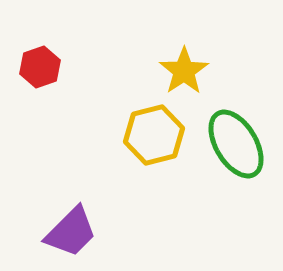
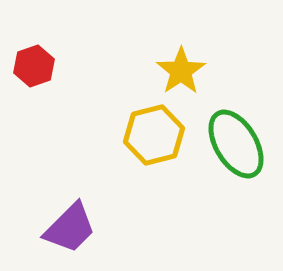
red hexagon: moved 6 px left, 1 px up
yellow star: moved 3 px left
purple trapezoid: moved 1 px left, 4 px up
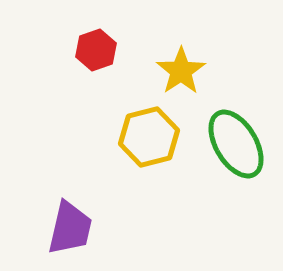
red hexagon: moved 62 px right, 16 px up
yellow hexagon: moved 5 px left, 2 px down
purple trapezoid: rotated 32 degrees counterclockwise
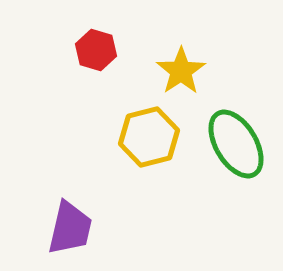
red hexagon: rotated 24 degrees counterclockwise
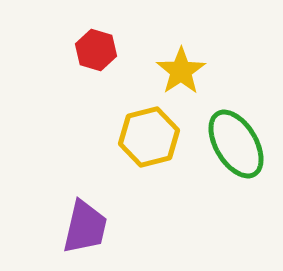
purple trapezoid: moved 15 px right, 1 px up
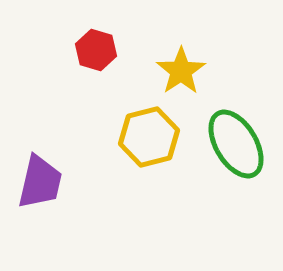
purple trapezoid: moved 45 px left, 45 px up
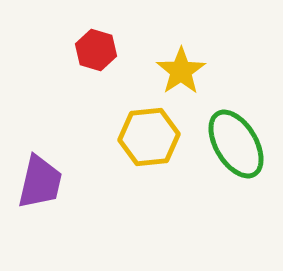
yellow hexagon: rotated 8 degrees clockwise
